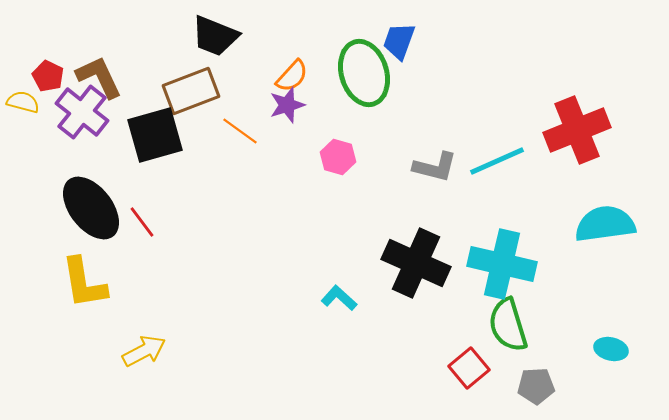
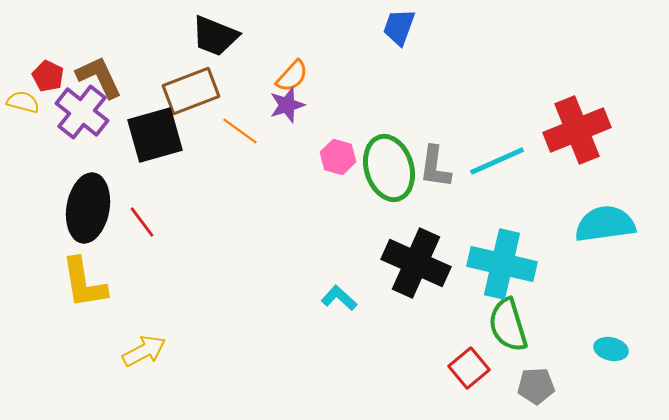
blue trapezoid: moved 14 px up
green ellipse: moved 25 px right, 95 px down
gray L-shape: rotated 84 degrees clockwise
black ellipse: moved 3 px left; rotated 48 degrees clockwise
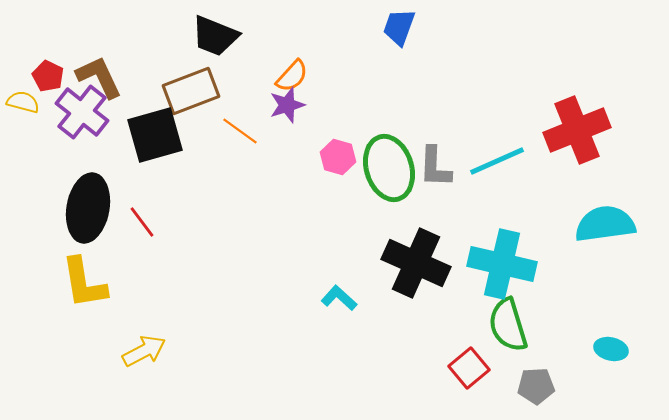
gray L-shape: rotated 6 degrees counterclockwise
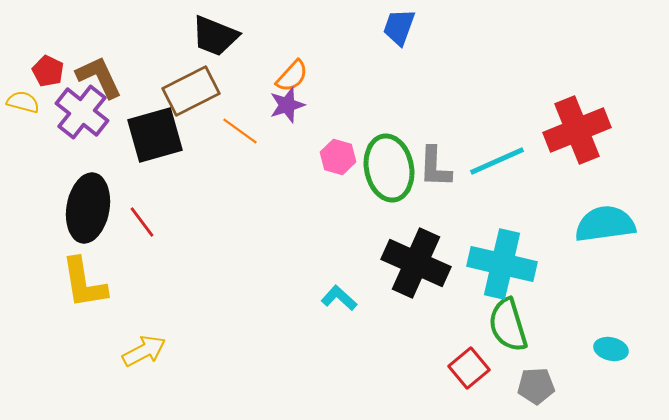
red pentagon: moved 5 px up
brown rectangle: rotated 6 degrees counterclockwise
green ellipse: rotated 6 degrees clockwise
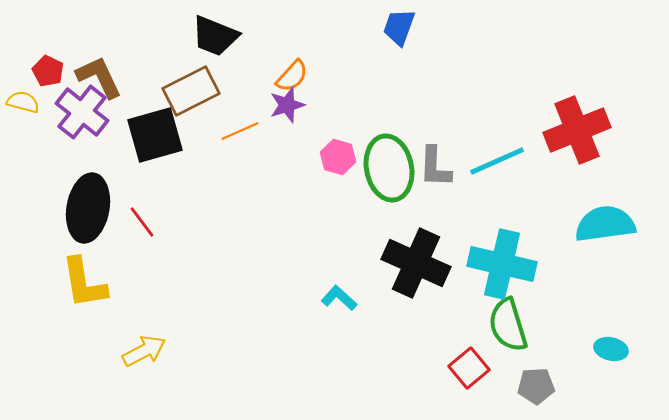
orange line: rotated 60 degrees counterclockwise
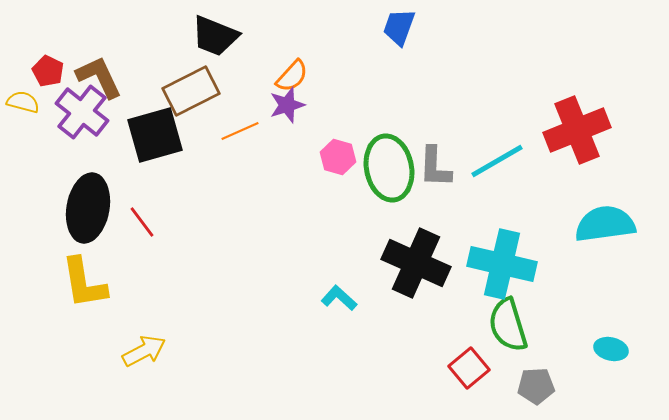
cyan line: rotated 6 degrees counterclockwise
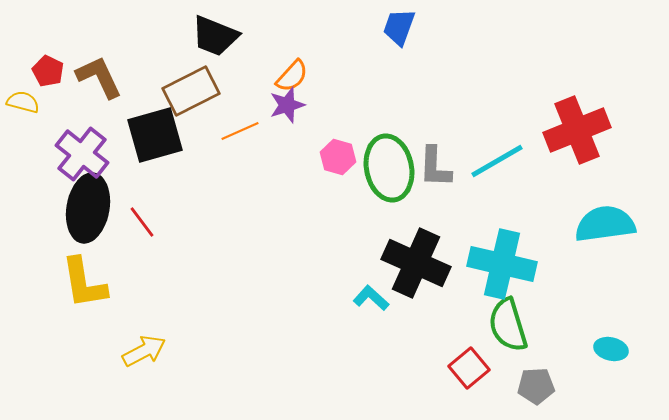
purple cross: moved 42 px down
cyan L-shape: moved 32 px right
